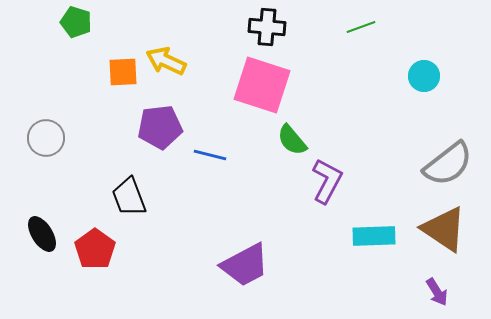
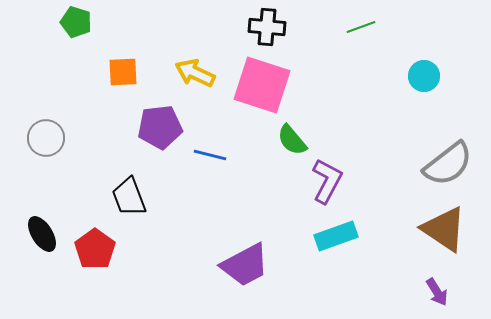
yellow arrow: moved 29 px right, 12 px down
cyan rectangle: moved 38 px left; rotated 18 degrees counterclockwise
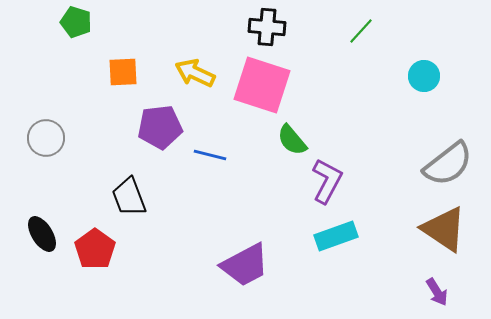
green line: moved 4 px down; rotated 28 degrees counterclockwise
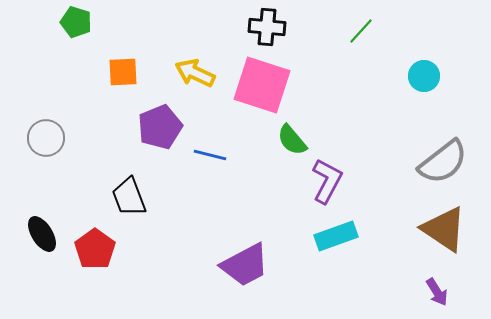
purple pentagon: rotated 15 degrees counterclockwise
gray semicircle: moved 5 px left, 2 px up
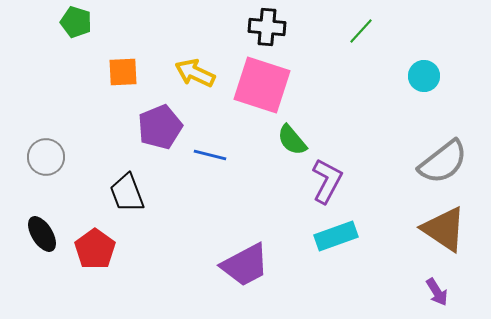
gray circle: moved 19 px down
black trapezoid: moved 2 px left, 4 px up
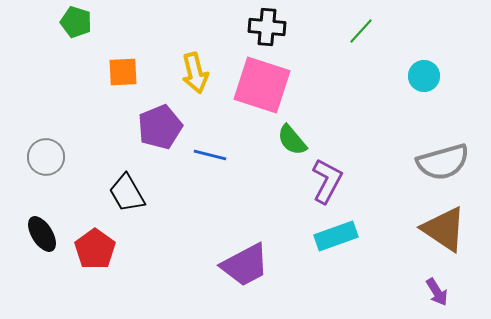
yellow arrow: rotated 129 degrees counterclockwise
gray semicircle: rotated 22 degrees clockwise
black trapezoid: rotated 9 degrees counterclockwise
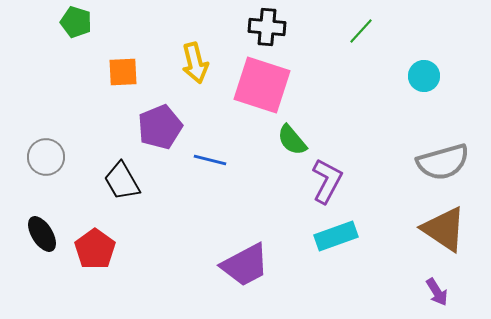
yellow arrow: moved 10 px up
blue line: moved 5 px down
black trapezoid: moved 5 px left, 12 px up
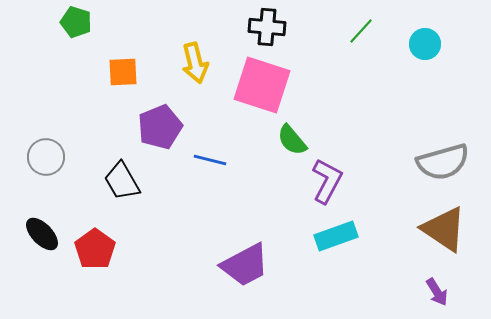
cyan circle: moved 1 px right, 32 px up
black ellipse: rotated 12 degrees counterclockwise
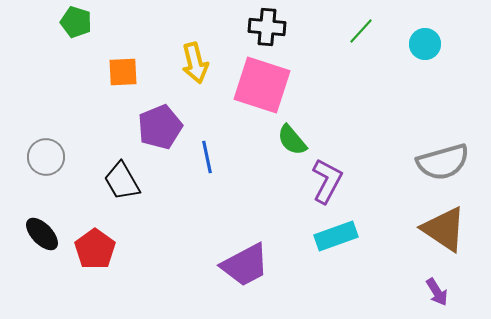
blue line: moved 3 px left, 3 px up; rotated 64 degrees clockwise
